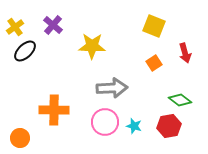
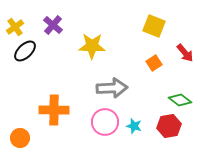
red arrow: rotated 24 degrees counterclockwise
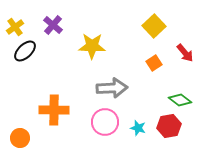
yellow square: rotated 25 degrees clockwise
cyan star: moved 4 px right, 2 px down
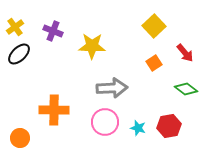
purple cross: moved 6 px down; rotated 18 degrees counterclockwise
black ellipse: moved 6 px left, 3 px down
green diamond: moved 6 px right, 11 px up
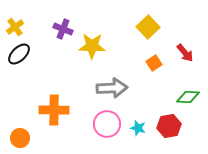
yellow square: moved 6 px left, 1 px down
purple cross: moved 10 px right, 2 px up
green diamond: moved 2 px right, 8 px down; rotated 35 degrees counterclockwise
pink circle: moved 2 px right, 2 px down
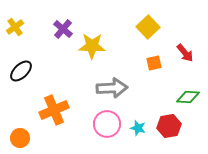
purple cross: rotated 18 degrees clockwise
black ellipse: moved 2 px right, 17 px down
orange square: rotated 21 degrees clockwise
orange cross: rotated 24 degrees counterclockwise
